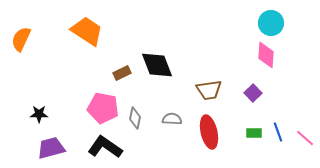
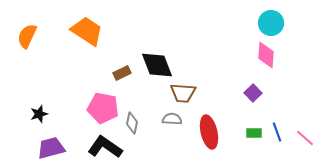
orange semicircle: moved 6 px right, 3 px up
brown trapezoid: moved 26 px left, 3 px down; rotated 12 degrees clockwise
black star: rotated 18 degrees counterclockwise
gray diamond: moved 3 px left, 5 px down
blue line: moved 1 px left
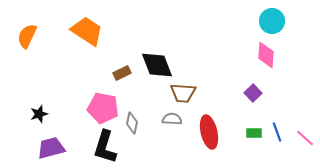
cyan circle: moved 1 px right, 2 px up
black L-shape: rotated 108 degrees counterclockwise
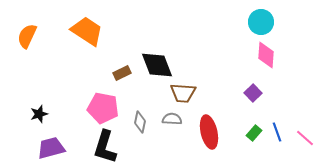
cyan circle: moved 11 px left, 1 px down
gray diamond: moved 8 px right, 1 px up
green rectangle: rotated 49 degrees counterclockwise
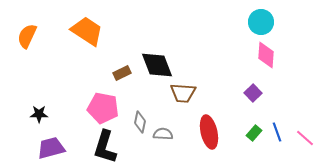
black star: rotated 18 degrees clockwise
gray semicircle: moved 9 px left, 15 px down
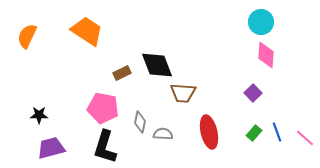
black star: moved 1 px down
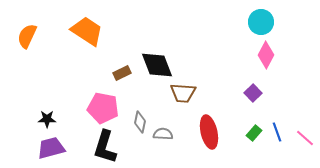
pink diamond: rotated 24 degrees clockwise
black star: moved 8 px right, 4 px down
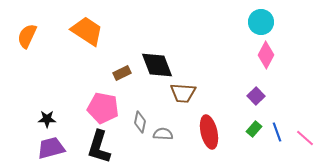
purple square: moved 3 px right, 3 px down
green rectangle: moved 4 px up
black L-shape: moved 6 px left
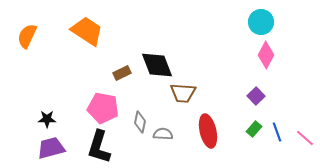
red ellipse: moved 1 px left, 1 px up
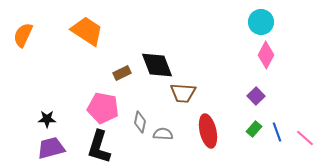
orange semicircle: moved 4 px left, 1 px up
